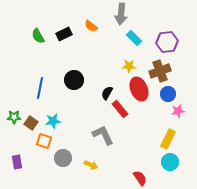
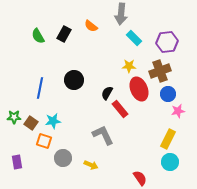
black rectangle: rotated 35 degrees counterclockwise
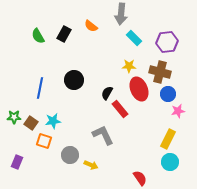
brown cross: moved 1 px down; rotated 35 degrees clockwise
gray circle: moved 7 px right, 3 px up
purple rectangle: rotated 32 degrees clockwise
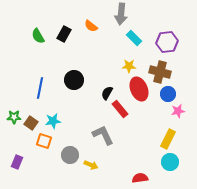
red semicircle: rotated 63 degrees counterclockwise
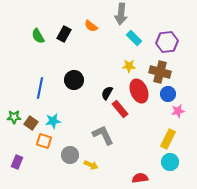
red ellipse: moved 2 px down
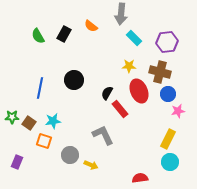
green star: moved 2 px left
brown square: moved 2 px left
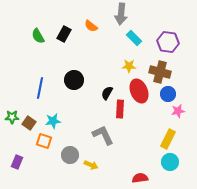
purple hexagon: moved 1 px right; rotated 15 degrees clockwise
red rectangle: rotated 42 degrees clockwise
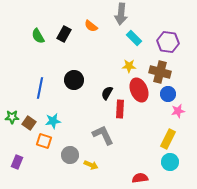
red ellipse: moved 1 px up
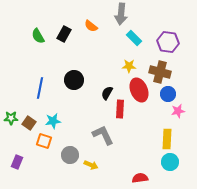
green star: moved 1 px left, 1 px down
yellow rectangle: moved 1 px left; rotated 24 degrees counterclockwise
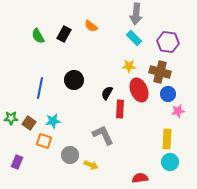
gray arrow: moved 15 px right
